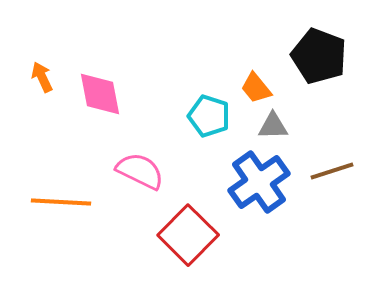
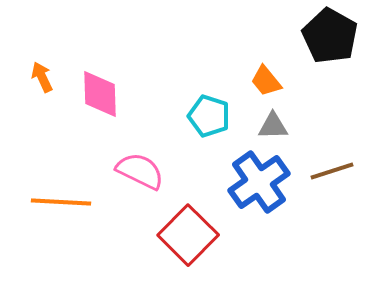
black pentagon: moved 11 px right, 20 px up; rotated 8 degrees clockwise
orange trapezoid: moved 10 px right, 7 px up
pink diamond: rotated 9 degrees clockwise
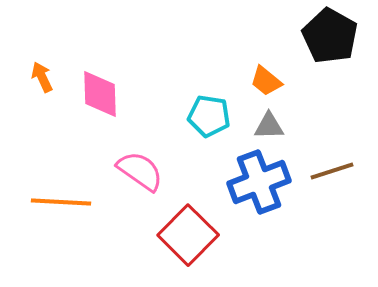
orange trapezoid: rotated 12 degrees counterclockwise
cyan pentagon: rotated 9 degrees counterclockwise
gray triangle: moved 4 px left
pink semicircle: rotated 9 degrees clockwise
blue cross: rotated 14 degrees clockwise
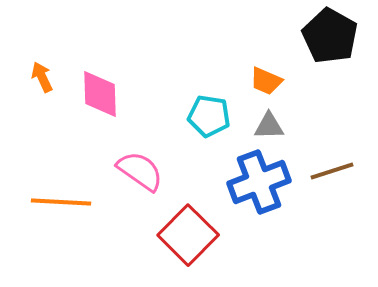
orange trapezoid: rotated 16 degrees counterclockwise
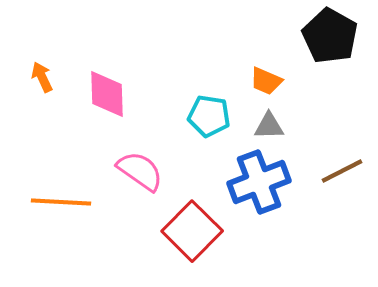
pink diamond: moved 7 px right
brown line: moved 10 px right; rotated 9 degrees counterclockwise
red square: moved 4 px right, 4 px up
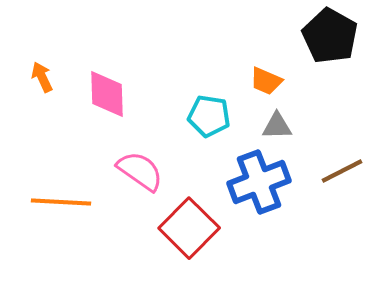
gray triangle: moved 8 px right
red square: moved 3 px left, 3 px up
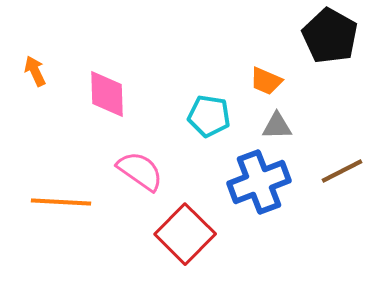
orange arrow: moved 7 px left, 6 px up
red square: moved 4 px left, 6 px down
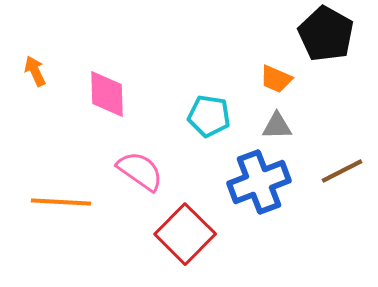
black pentagon: moved 4 px left, 2 px up
orange trapezoid: moved 10 px right, 2 px up
